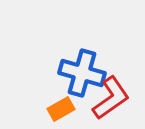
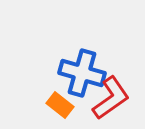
orange rectangle: moved 1 px left, 4 px up; rotated 68 degrees clockwise
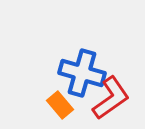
orange rectangle: rotated 12 degrees clockwise
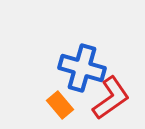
blue cross: moved 5 px up
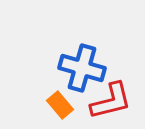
red L-shape: moved 3 px down; rotated 21 degrees clockwise
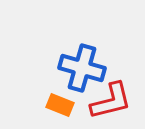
orange rectangle: rotated 28 degrees counterclockwise
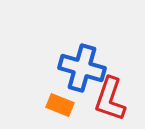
red L-shape: moved 1 px left, 2 px up; rotated 123 degrees clockwise
